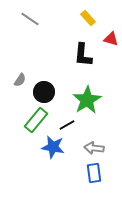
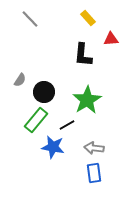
gray line: rotated 12 degrees clockwise
red triangle: rotated 21 degrees counterclockwise
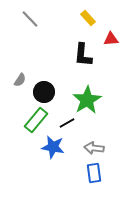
black line: moved 2 px up
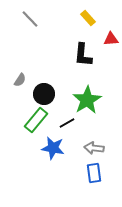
black circle: moved 2 px down
blue star: moved 1 px down
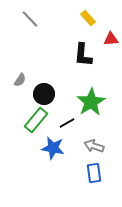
green star: moved 4 px right, 2 px down
gray arrow: moved 2 px up; rotated 12 degrees clockwise
